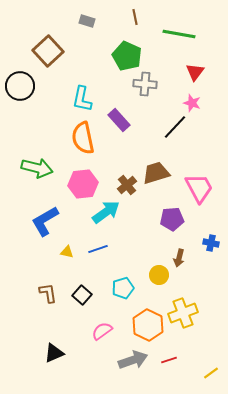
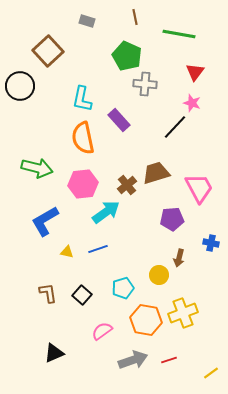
orange hexagon: moved 2 px left, 5 px up; rotated 16 degrees counterclockwise
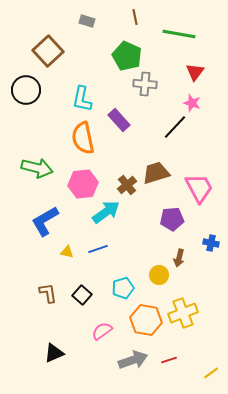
black circle: moved 6 px right, 4 px down
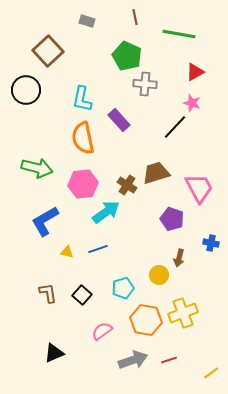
red triangle: rotated 24 degrees clockwise
brown cross: rotated 18 degrees counterclockwise
purple pentagon: rotated 25 degrees clockwise
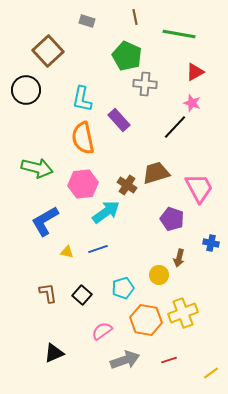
gray arrow: moved 8 px left
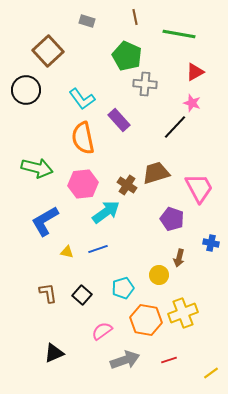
cyan L-shape: rotated 48 degrees counterclockwise
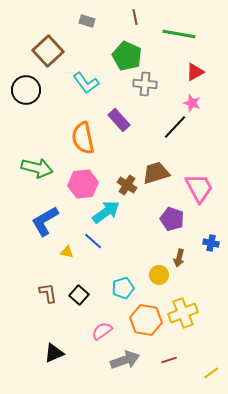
cyan L-shape: moved 4 px right, 16 px up
blue line: moved 5 px left, 8 px up; rotated 60 degrees clockwise
black square: moved 3 px left
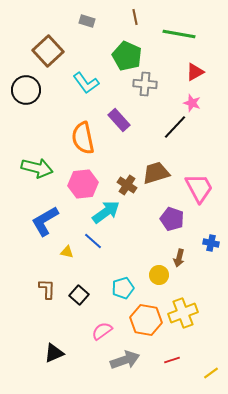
brown L-shape: moved 1 px left, 4 px up; rotated 10 degrees clockwise
red line: moved 3 px right
